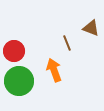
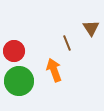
brown triangle: rotated 36 degrees clockwise
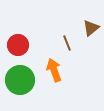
brown triangle: rotated 24 degrees clockwise
red circle: moved 4 px right, 6 px up
green circle: moved 1 px right, 1 px up
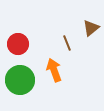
red circle: moved 1 px up
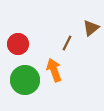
brown line: rotated 49 degrees clockwise
green circle: moved 5 px right
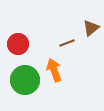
brown line: rotated 42 degrees clockwise
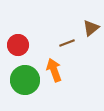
red circle: moved 1 px down
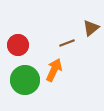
orange arrow: rotated 45 degrees clockwise
